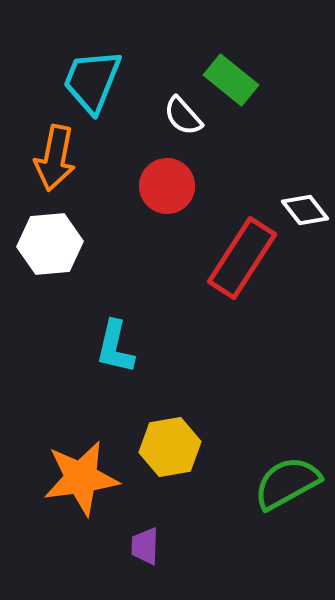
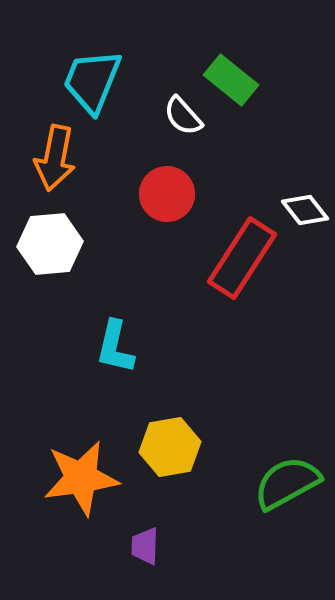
red circle: moved 8 px down
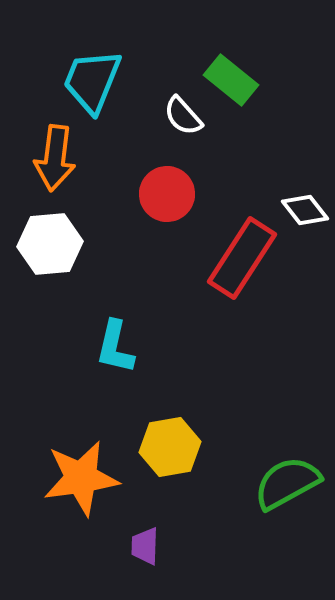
orange arrow: rotated 4 degrees counterclockwise
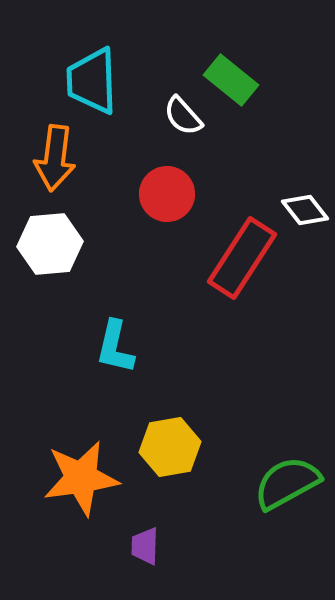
cyan trapezoid: rotated 24 degrees counterclockwise
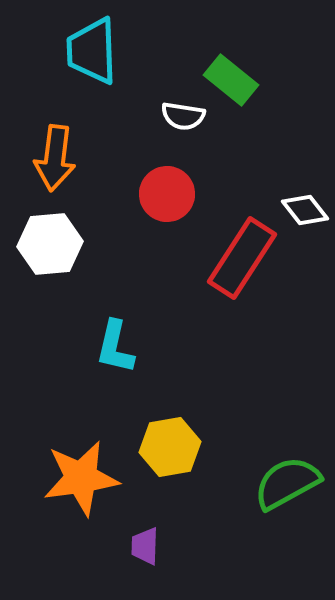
cyan trapezoid: moved 30 px up
white semicircle: rotated 39 degrees counterclockwise
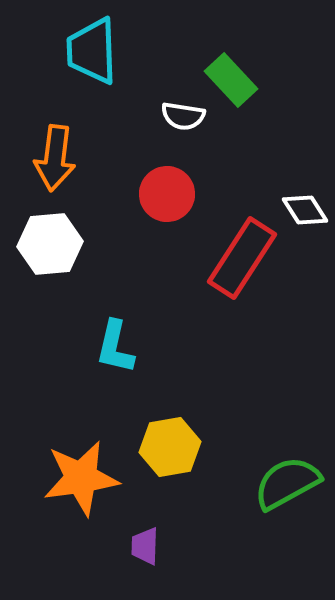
green rectangle: rotated 8 degrees clockwise
white diamond: rotated 6 degrees clockwise
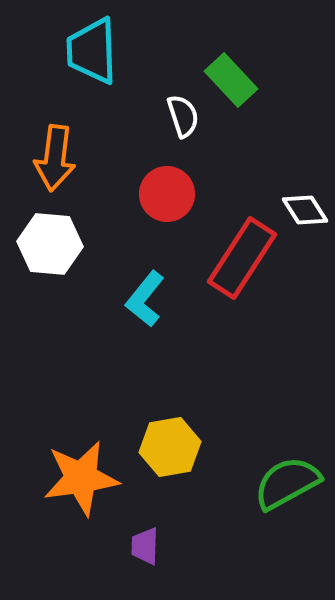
white semicircle: rotated 117 degrees counterclockwise
white hexagon: rotated 10 degrees clockwise
cyan L-shape: moved 30 px right, 48 px up; rotated 26 degrees clockwise
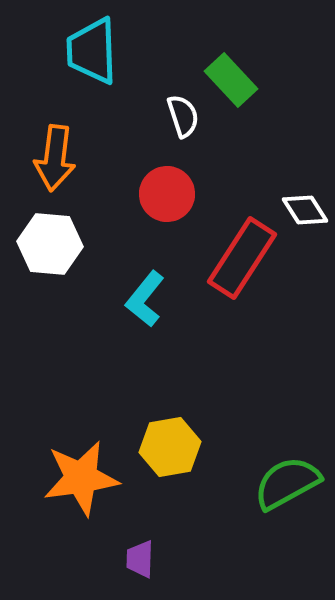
purple trapezoid: moved 5 px left, 13 px down
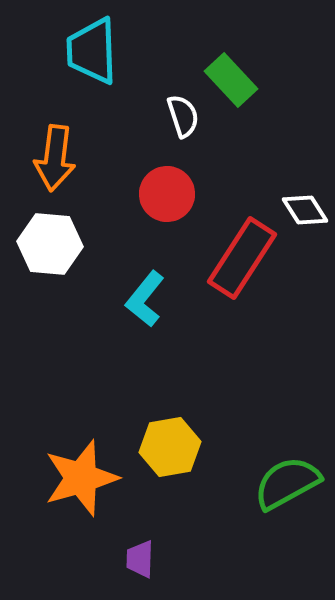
orange star: rotated 8 degrees counterclockwise
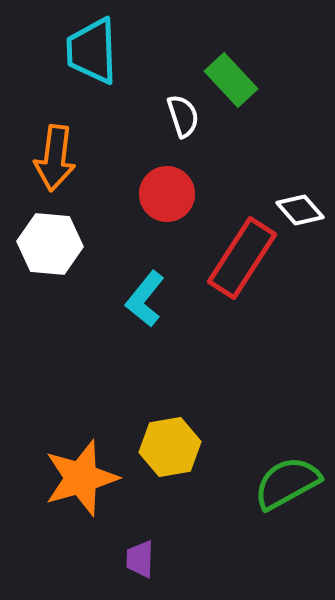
white diamond: moved 5 px left; rotated 9 degrees counterclockwise
